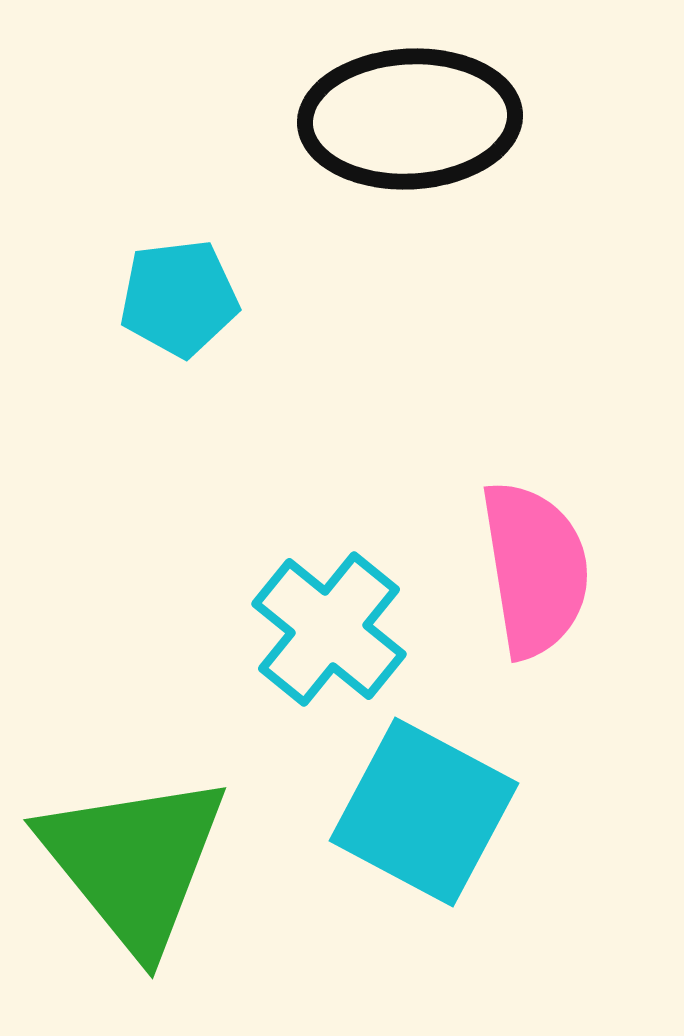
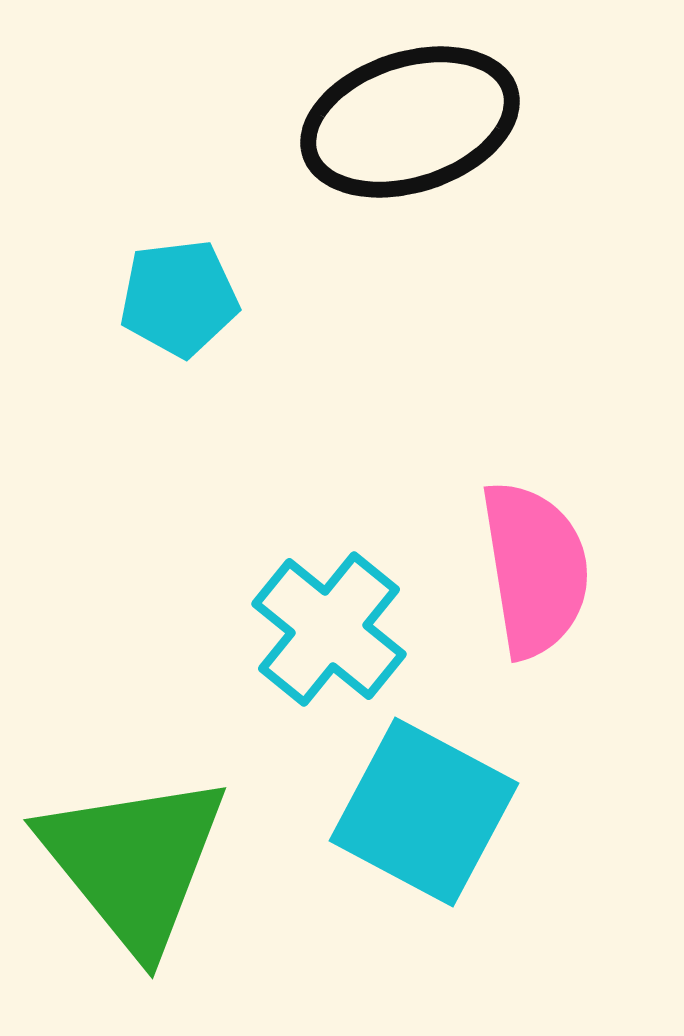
black ellipse: moved 3 px down; rotated 15 degrees counterclockwise
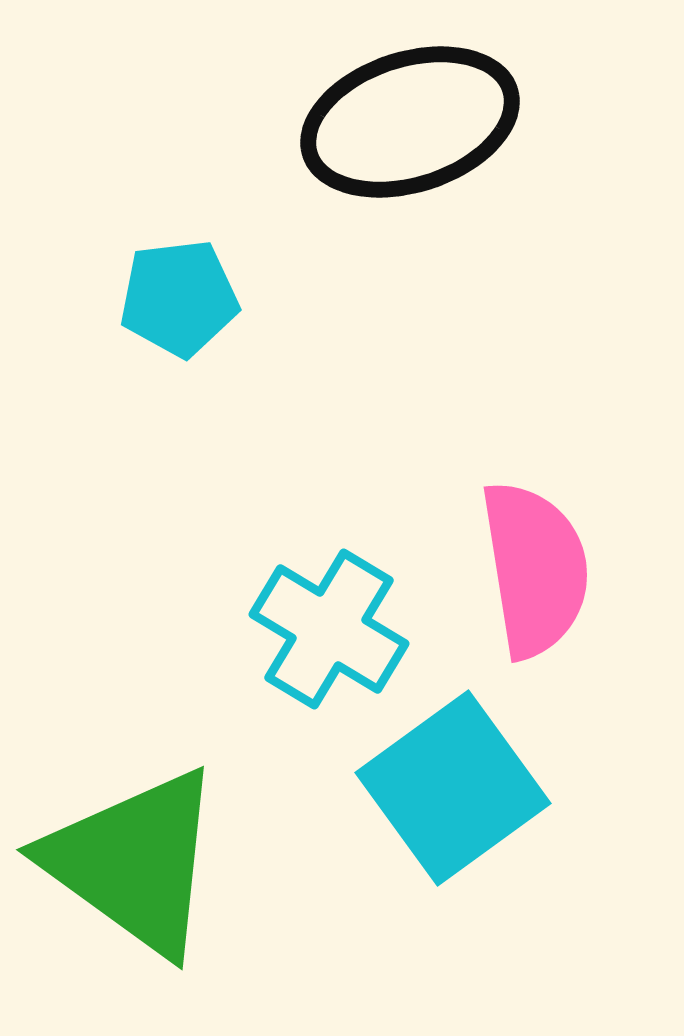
cyan cross: rotated 8 degrees counterclockwise
cyan square: moved 29 px right, 24 px up; rotated 26 degrees clockwise
green triangle: rotated 15 degrees counterclockwise
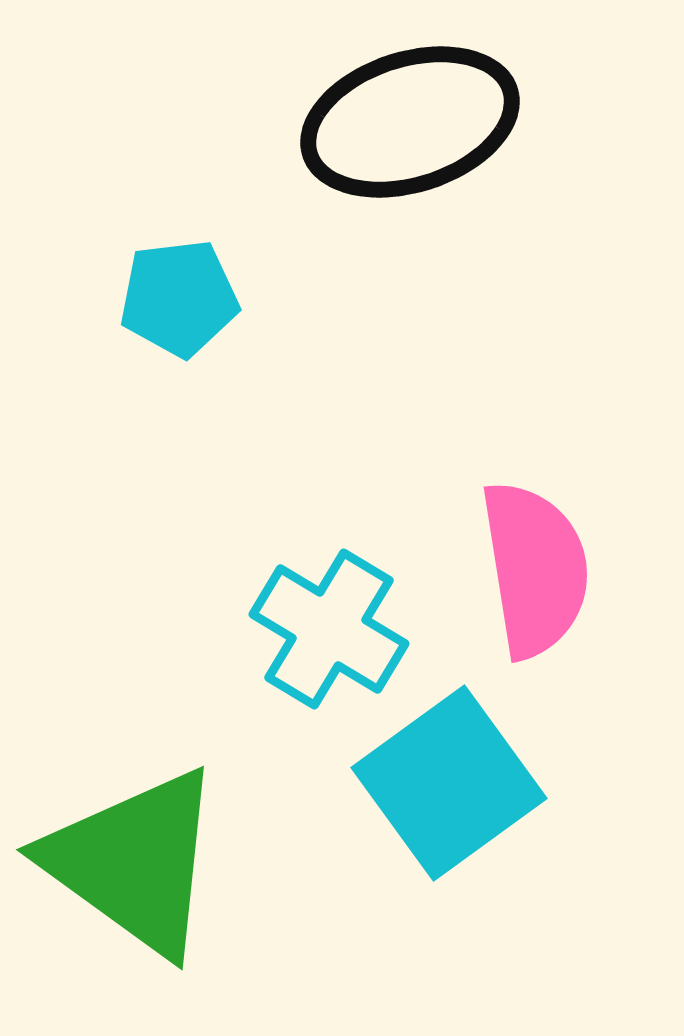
cyan square: moved 4 px left, 5 px up
